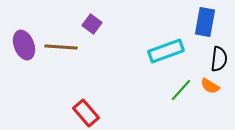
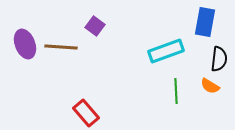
purple square: moved 3 px right, 2 px down
purple ellipse: moved 1 px right, 1 px up
green line: moved 5 px left, 1 px down; rotated 45 degrees counterclockwise
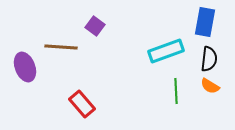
purple ellipse: moved 23 px down
black semicircle: moved 10 px left
red rectangle: moved 4 px left, 9 px up
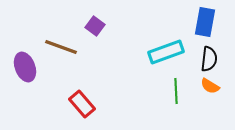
brown line: rotated 16 degrees clockwise
cyan rectangle: moved 1 px down
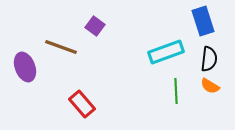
blue rectangle: moved 2 px left, 1 px up; rotated 28 degrees counterclockwise
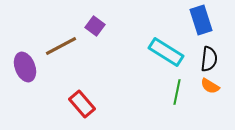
blue rectangle: moved 2 px left, 1 px up
brown line: moved 1 px up; rotated 48 degrees counterclockwise
cyan rectangle: rotated 52 degrees clockwise
green line: moved 1 px right, 1 px down; rotated 15 degrees clockwise
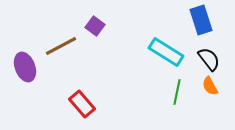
black semicircle: rotated 45 degrees counterclockwise
orange semicircle: rotated 30 degrees clockwise
